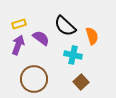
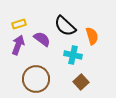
purple semicircle: moved 1 px right, 1 px down
brown circle: moved 2 px right
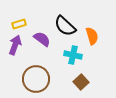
purple arrow: moved 3 px left
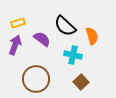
yellow rectangle: moved 1 px left, 1 px up
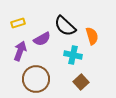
purple semicircle: rotated 114 degrees clockwise
purple arrow: moved 5 px right, 6 px down
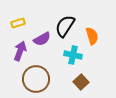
black semicircle: rotated 80 degrees clockwise
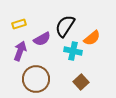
yellow rectangle: moved 1 px right, 1 px down
orange semicircle: moved 2 px down; rotated 66 degrees clockwise
cyan cross: moved 4 px up
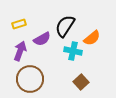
brown circle: moved 6 px left
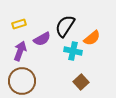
brown circle: moved 8 px left, 2 px down
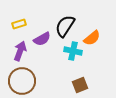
brown square: moved 1 px left, 3 px down; rotated 21 degrees clockwise
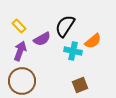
yellow rectangle: moved 2 px down; rotated 64 degrees clockwise
orange semicircle: moved 1 px right, 3 px down
